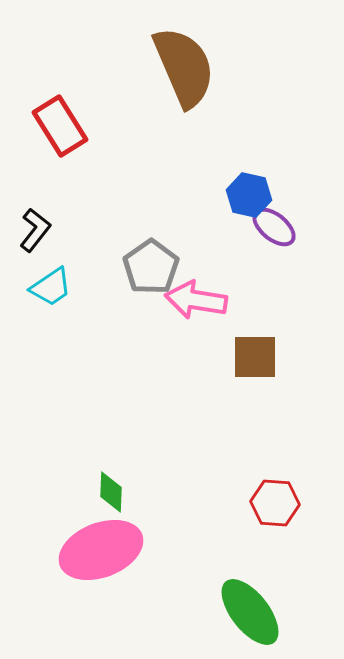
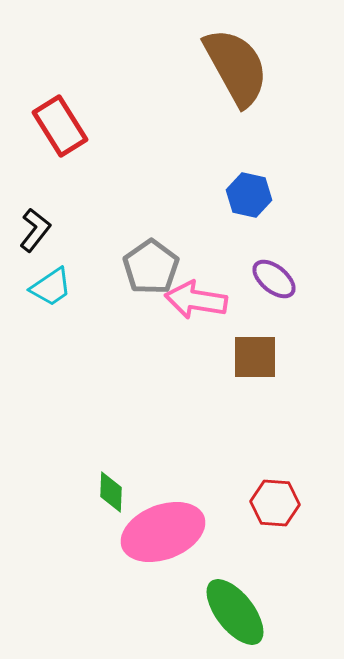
brown semicircle: moved 52 px right; rotated 6 degrees counterclockwise
purple ellipse: moved 52 px down
pink ellipse: moved 62 px right, 18 px up
green ellipse: moved 15 px left
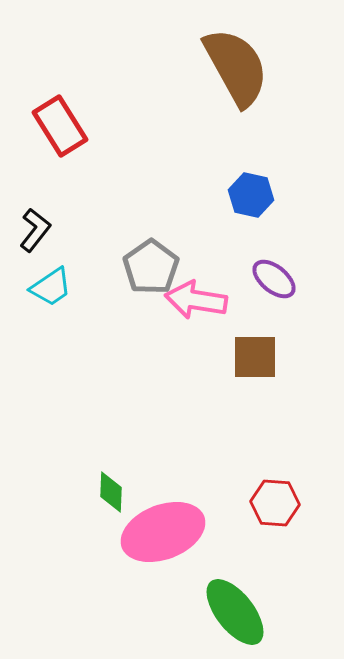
blue hexagon: moved 2 px right
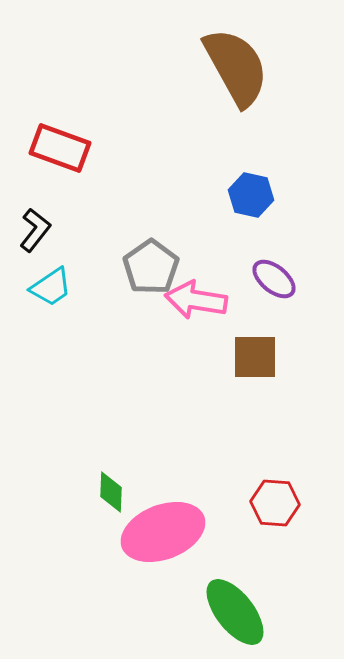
red rectangle: moved 22 px down; rotated 38 degrees counterclockwise
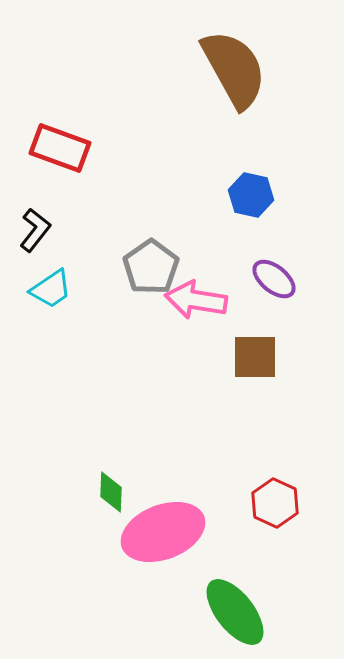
brown semicircle: moved 2 px left, 2 px down
cyan trapezoid: moved 2 px down
red hexagon: rotated 21 degrees clockwise
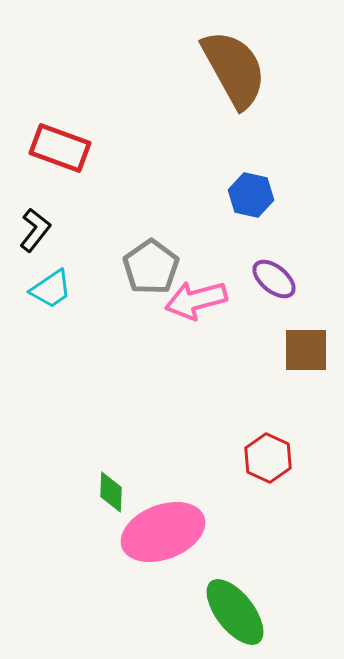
pink arrow: rotated 24 degrees counterclockwise
brown square: moved 51 px right, 7 px up
red hexagon: moved 7 px left, 45 px up
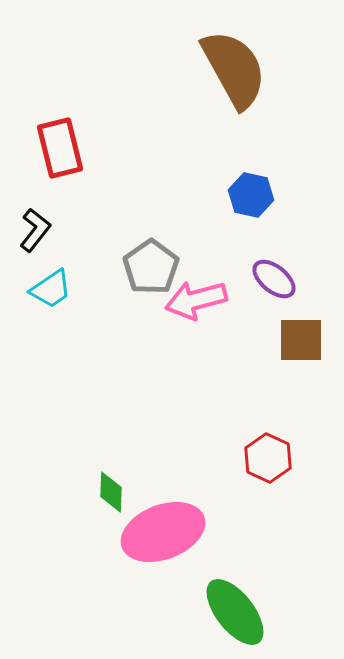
red rectangle: rotated 56 degrees clockwise
brown square: moved 5 px left, 10 px up
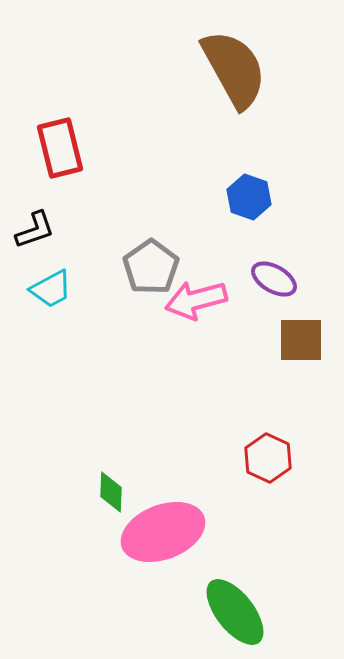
blue hexagon: moved 2 px left, 2 px down; rotated 6 degrees clockwise
black L-shape: rotated 33 degrees clockwise
purple ellipse: rotated 9 degrees counterclockwise
cyan trapezoid: rotated 6 degrees clockwise
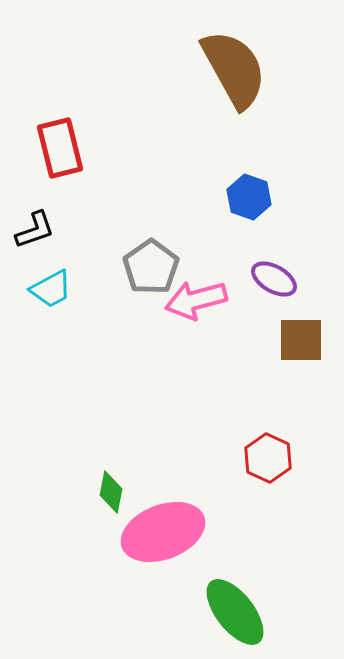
green diamond: rotated 9 degrees clockwise
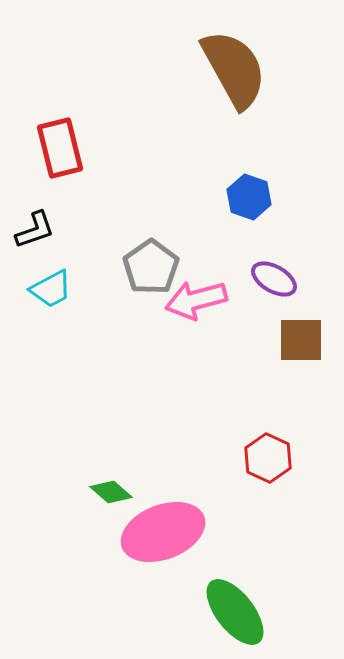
green diamond: rotated 60 degrees counterclockwise
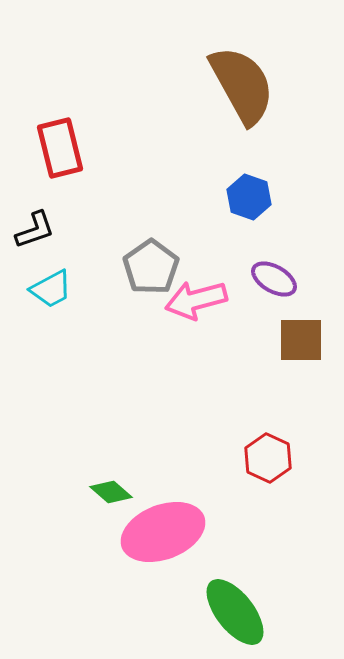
brown semicircle: moved 8 px right, 16 px down
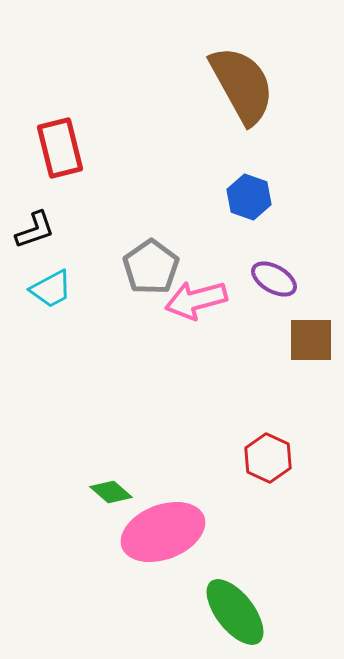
brown square: moved 10 px right
